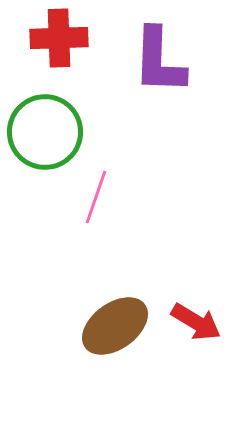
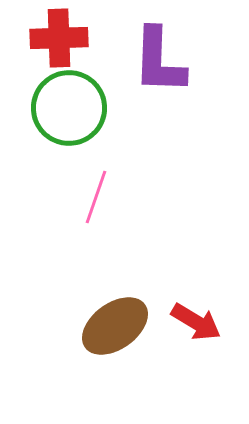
green circle: moved 24 px right, 24 px up
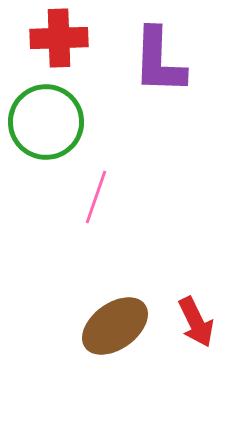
green circle: moved 23 px left, 14 px down
red arrow: rotated 33 degrees clockwise
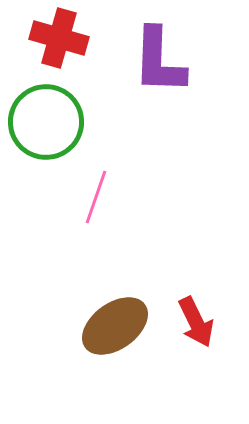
red cross: rotated 18 degrees clockwise
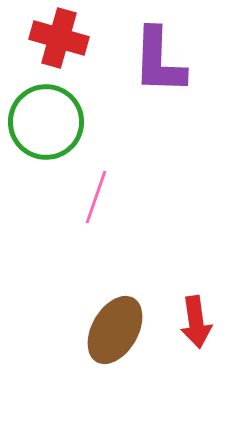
red arrow: rotated 18 degrees clockwise
brown ellipse: moved 4 px down; rotated 24 degrees counterclockwise
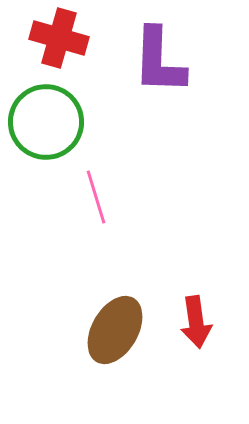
pink line: rotated 36 degrees counterclockwise
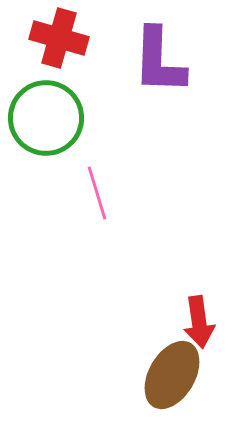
green circle: moved 4 px up
pink line: moved 1 px right, 4 px up
red arrow: moved 3 px right
brown ellipse: moved 57 px right, 45 px down
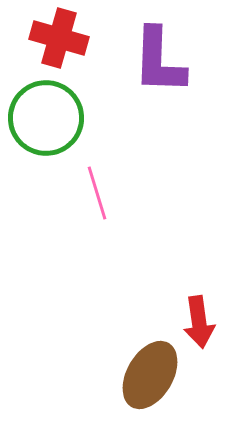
brown ellipse: moved 22 px left
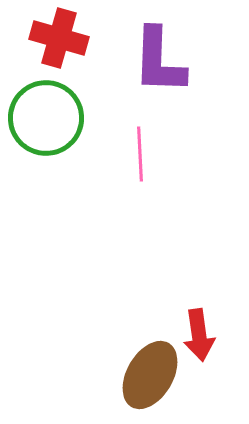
pink line: moved 43 px right, 39 px up; rotated 14 degrees clockwise
red arrow: moved 13 px down
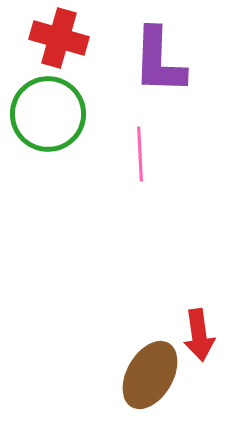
green circle: moved 2 px right, 4 px up
